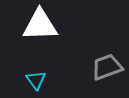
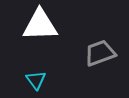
gray trapezoid: moved 7 px left, 14 px up
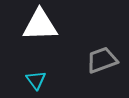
gray trapezoid: moved 2 px right, 7 px down
